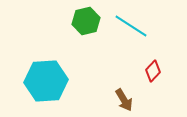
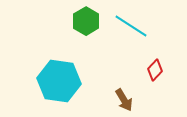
green hexagon: rotated 16 degrees counterclockwise
red diamond: moved 2 px right, 1 px up
cyan hexagon: moved 13 px right; rotated 12 degrees clockwise
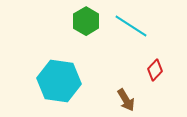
brown arrow: moved 2 px right
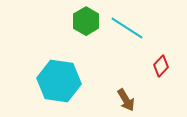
cyan line: moved 4 px left, 2 px down
red diamond: moved 6 px right, 4 px up
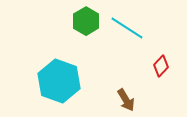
cyan hexagon: rotated 12 degrees clockwise
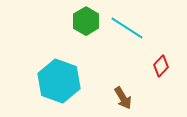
brown arrow: moved 3 px left, 2 px up
